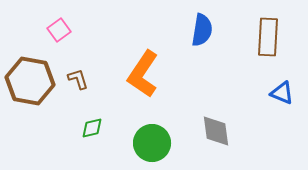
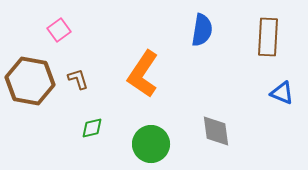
green circle: moved 1 px left, 1 px down
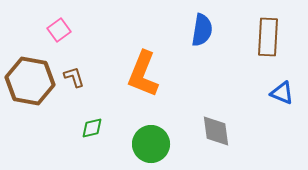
orange L-shape: rotated 12 degrees counterclockwise
brown L-shape: moved 4 px left, 2 px up
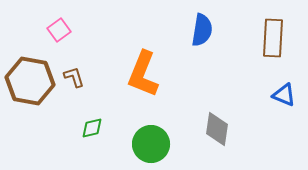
brown rectangle: moved 5 px right, 1 px down
blue triangle: moved 2 px right, 2 px down
gray diamond: moved 1 px right, 2 px up; rotated 16 degrees clockwise
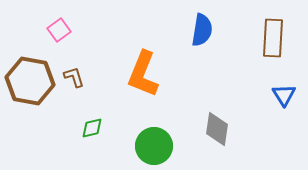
blue triangle: rotated 35 degrees clockwise
green circle: moved 3 px right, 2 px down
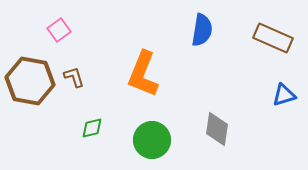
brown rectangle: rotated 69 degrees counterclockwise
blue triangle: rotated 45 degrees clockwise
green circle: moved 2 px left, 6 px up
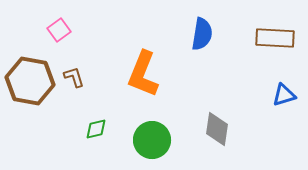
blue semicircle: moved 4 px down
brown rectangle: moved 2 px right; rotated 21 degrees counterclockwise
green diamond: moved 4 px right, 1 px down
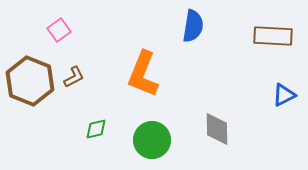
blue semicircle: moved 9 px left, 8 px up
brown rectangle: moved 2 px left, 2 px up
brown L-shape: rotated 80 degrees clockwise
brown hexagon: rotated 12 degrees clockwise
blue triangle: rotated 10 degrees counterclockwise
gray diamond: rotated 8 degrees counterclockwise
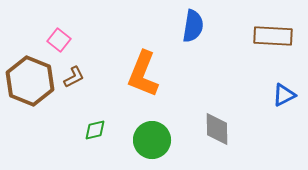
pink square: moved 10 px down; rotated 15 degrees counterclockwise
green diamond: moved 1 px left, 1 px down
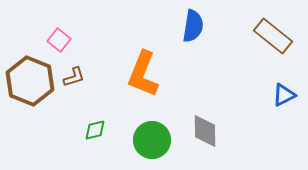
brown rectangle: rotated 36 degrees clockwise
brown L-shape: rotated 10 degrees clockwise
gray diamond: moved 12 px left, 2 px down
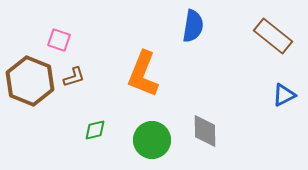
pink square: rotated 20 degrees counterclockwise
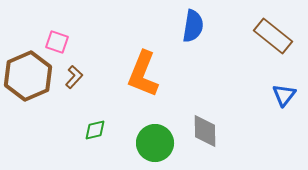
pink square: moved 2 px left, 2 px down
brown L-shape: rotated 30 degrees counterclockwise
brown hexagon: moved 2 px left, 5 px up; rotated 15 degrees clockwise
blue triangle: rotated 25 degrees counterclockwise
green circle: moved 3 px right, 3 px down
